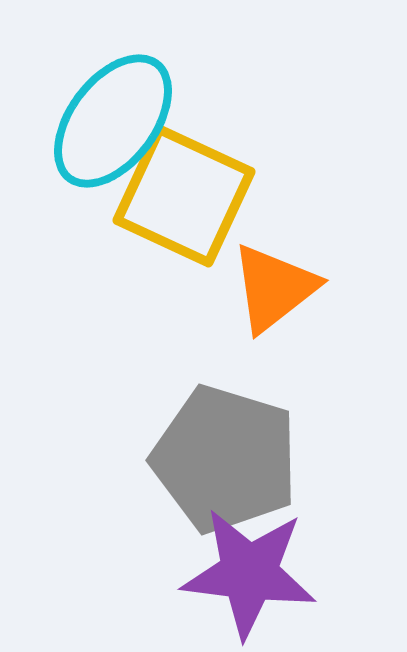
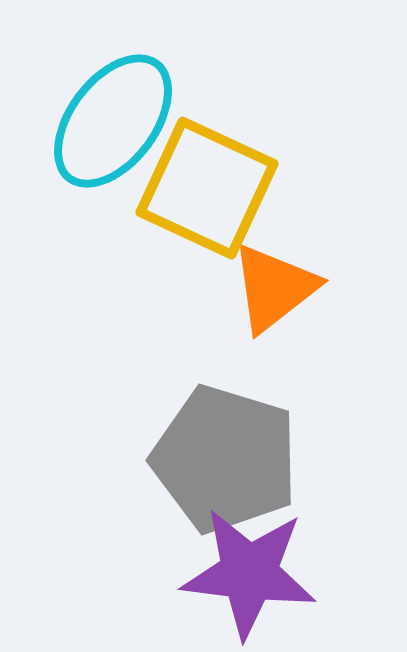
yellow square: moved 23 px right, 8 px up
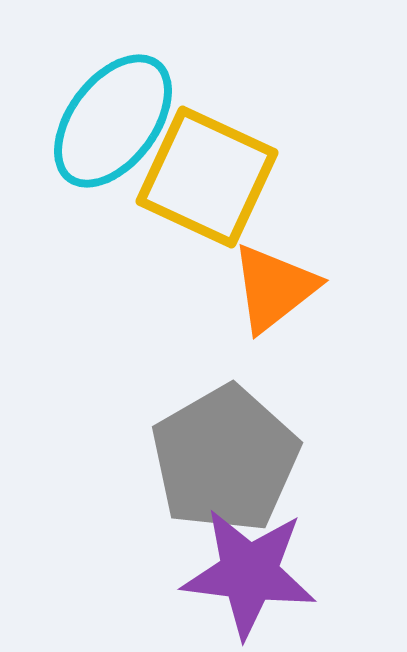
yellow square: moved 11 px up
gray pentagon: rotated 25 degrees clockwise
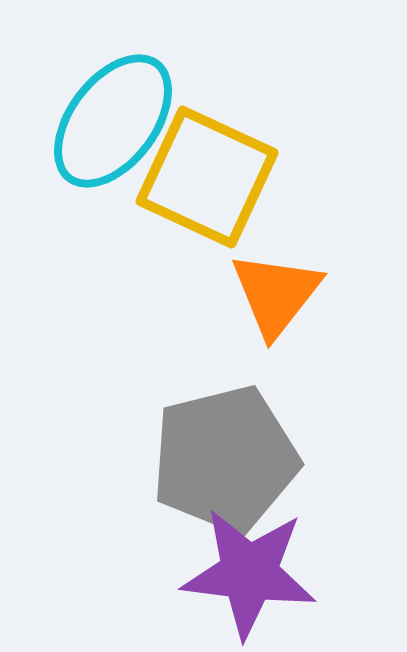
orange triangle: moved 2 px right, 6 px down; rotated 14 degrees counterclockwise
gray pentagon: rotated 16 degrees clockwise
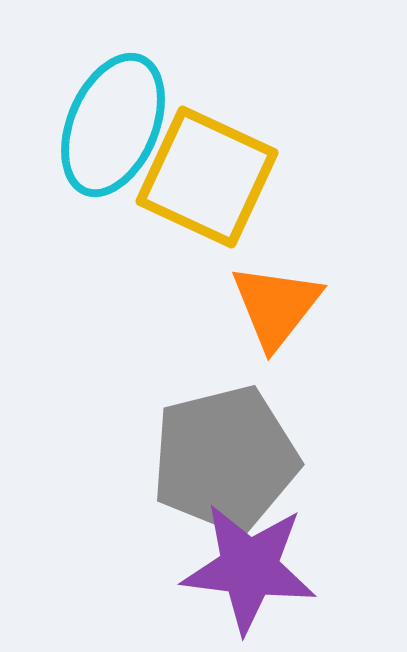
cyan ellipse: moved 4 px down; rotated 14 degrees counterclockwise
orange triangle: moved 12 px down
purple star: moved 5 px up
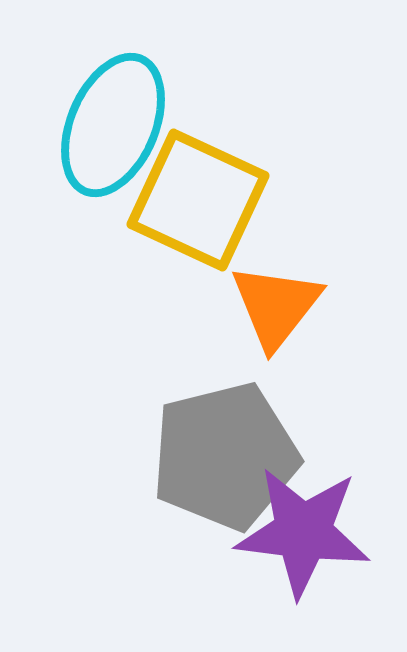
yellow square: moved 9 px left, 23 px down
gray pentagon: moved 3 px up
purple star: moved 54 px right, 36 px up
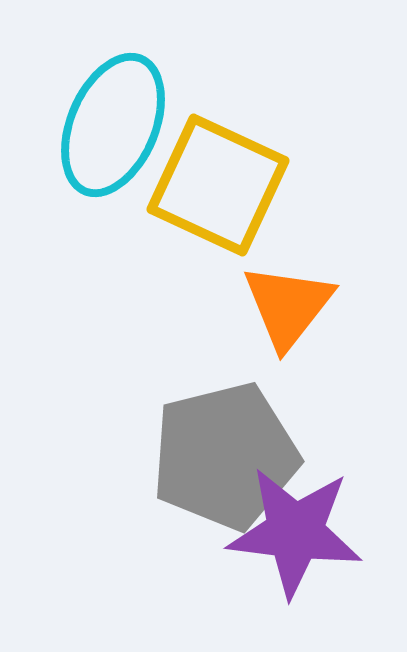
yellow square: moved 20 px right, 15 px up
orange triangle: moved 12 px right
purple star: moved 8 px left
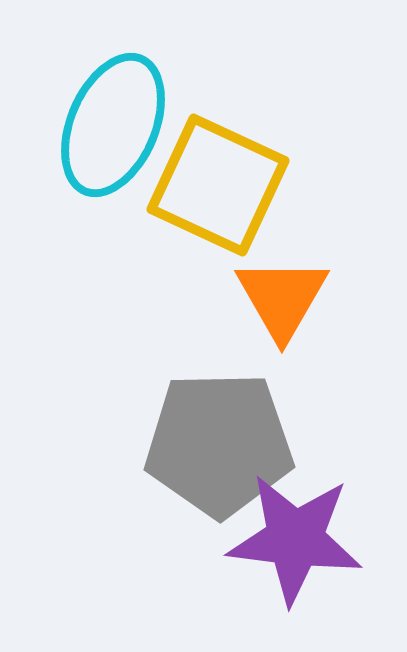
orange triangle: moved 6 px left, 8 px up; rotated 8 degrees counterclockwise
gray pentagon: moved 6 px left, 12 px up; rotated 13 degrees clockwise
purple star: moved 7 px down
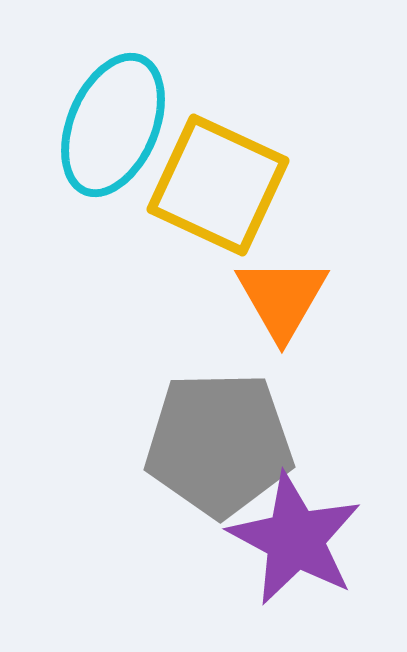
purple star: rotated 21 degrees clockwise
